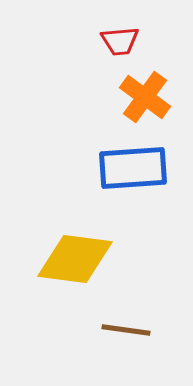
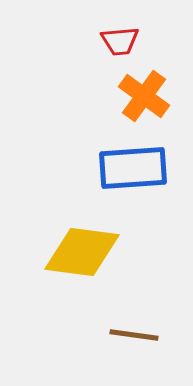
orange cross: moved 1 px left, 1 px up
yellow diamond: moved 7 px right, 7 px up
brown line: moved 8 px right, 5 px down
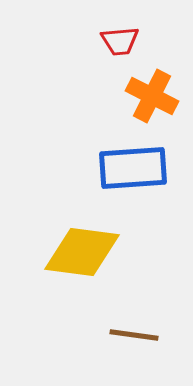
orange cross: moved 8 px right; rotated 9 degrees counterclockwise
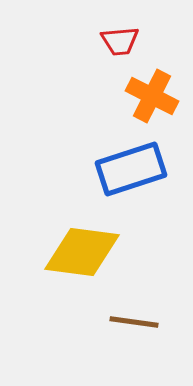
blue rectangle: moved 2 px left, 1 px down; rotated 14 degrees counterclockwise
brown line: moved 13 px up
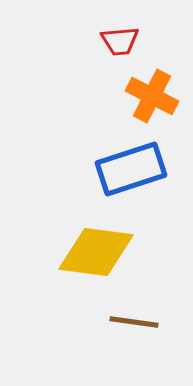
yellow diamond: moved 14 px right
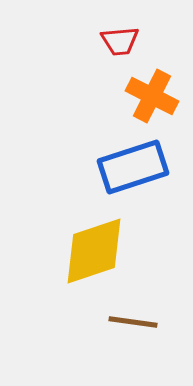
blue rectangle: moved 2 px right, 2 px up
yellow diamond: moved 2 px left, 1 px up; rotated 26 degrees counterclockwise
brown line: moved 1 px left
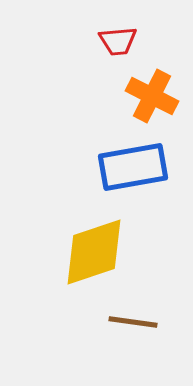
red trapezoid: moved 2 px left
blue rectangle: rotated 8 degrees clockwise
yellow diamond: moved 1 px down
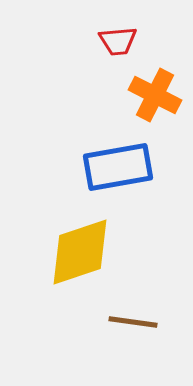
orange cross: moved 3 px right, 1 px up
blue rectangle: moved 15 px left
yellow diamond: moved 14 px left
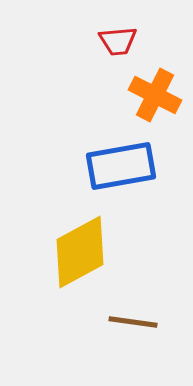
blue rectangle: moved 3 px right, 1 px up
yellow diamond: rotated 10 degrees counterclockwise
